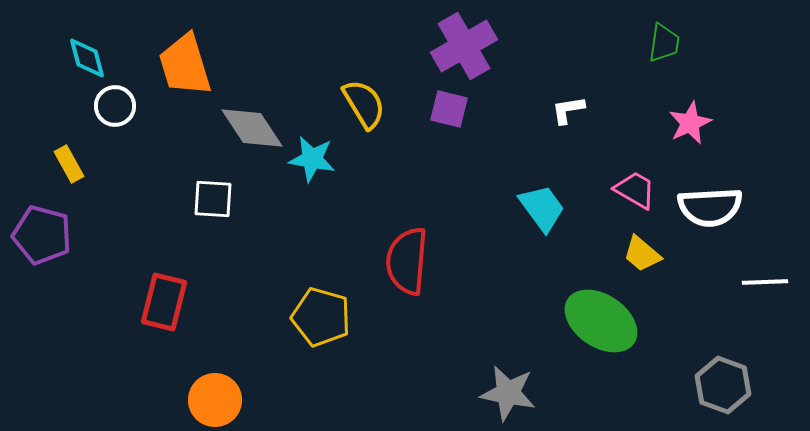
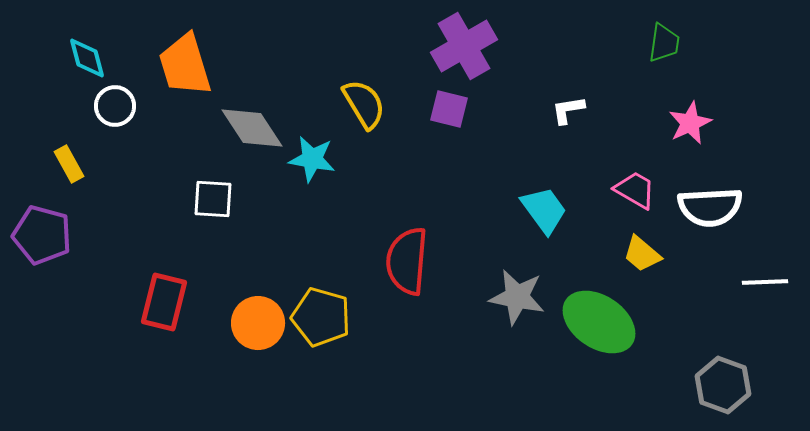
cyan trapezoid: moved 2 px right, 2 px down
green ellipse: moved 2 px left, 1 px down
gray star: moved 9 px right, 96 px up
orange circle: moved 43 px right, 77 px up
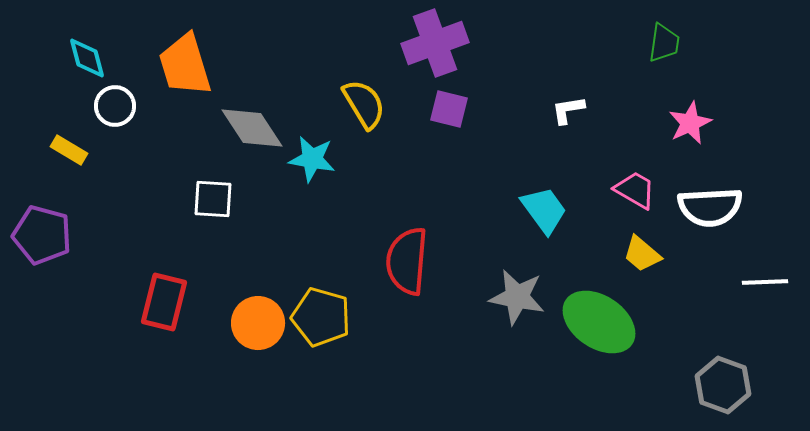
purple cross: moved 29 px left, 3 px up; rotated 10 degrees clockwise
yellow rectangle: moved 14 px up; rotated 30 degrees counterclockwise
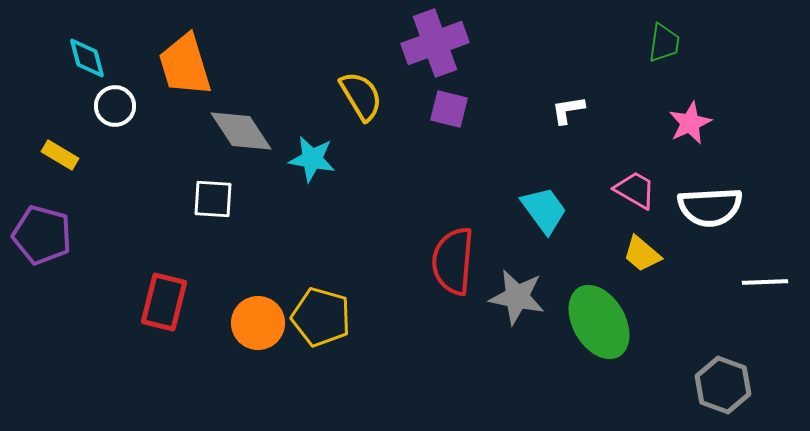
yellow semicircle: moved 3 px left, 8 px up
gray diamond: moved 11 px left, 3 px down
yellow rectangle: moved 9 px left, 5 px down
red semicircle: moved 46 px right
green ellipse: rotated 26 degrees clockwise
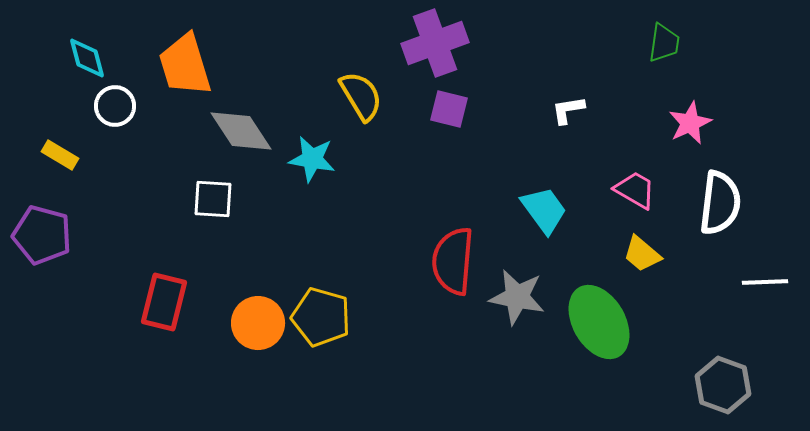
white semicircle: moved 10 px right, 4 px up; rotated 80 degrees counterclockwise
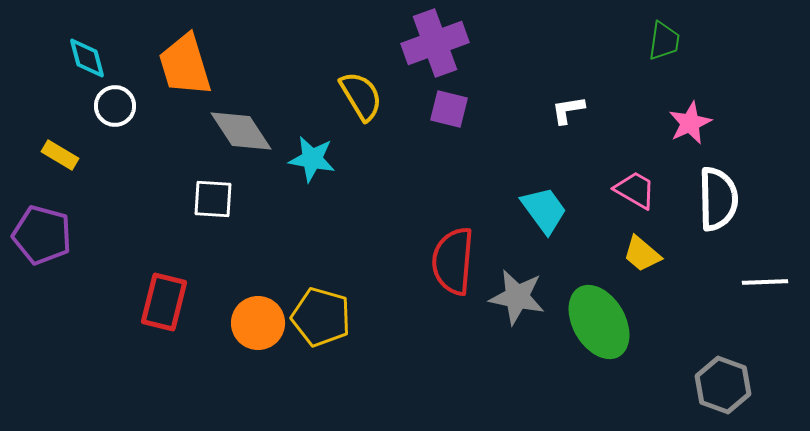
green trapezoid: moved 2 px up
white semicircle: moved 2 px left, 4 px up; rotated 8 degrees counterclockwise
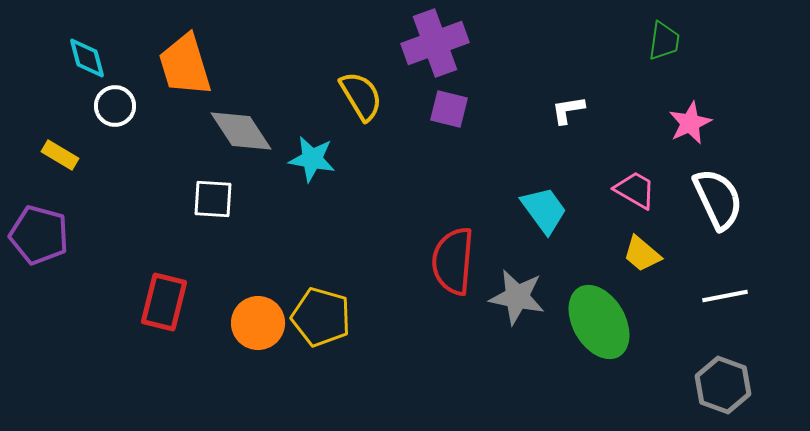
white semicircle: rotated 24 degrees counterclockwise
purple pentagon: moved 3 px left
white line: moved 40 px left, 14 px down; rotated 9 degrees counterclockwise
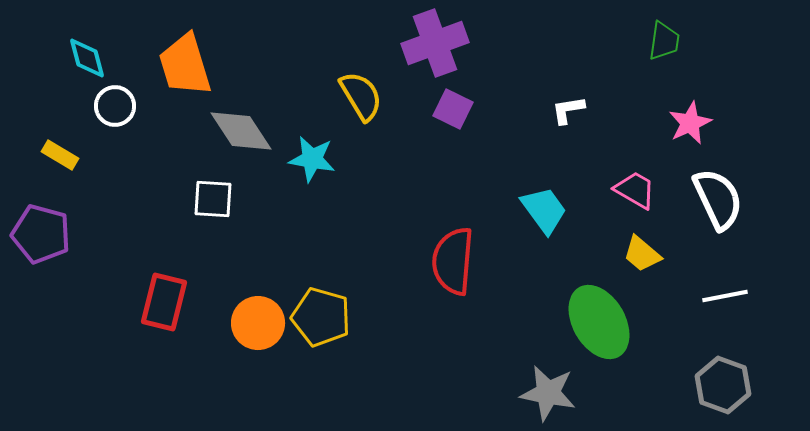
purple square: moved 4 px right; rotated 12 degrees clockwise
purple pentagon: moved 2 px right, 1 px up
gray star: moved 31 px right, 96 px down
